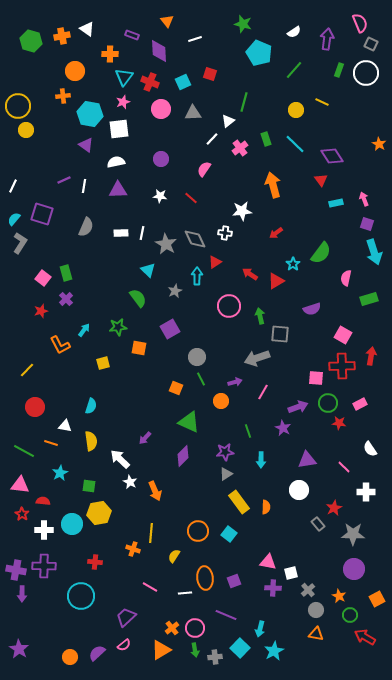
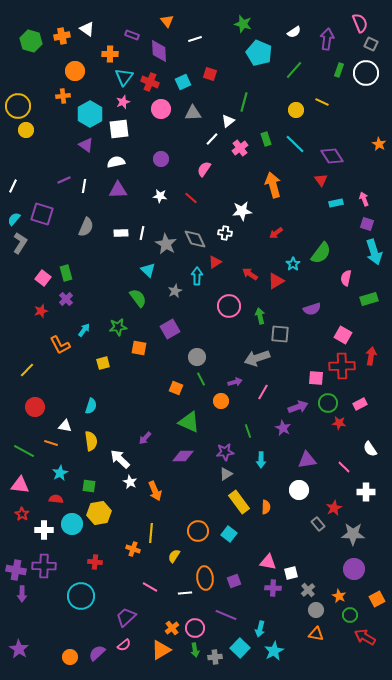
cyan hexagon at (90, 114): rotated 20 degrees clockwise
purple diamond at (183, 456): rotated 45 degrees clockwise
red semicircle at (43, 501): moved 13 px right, 2 px up
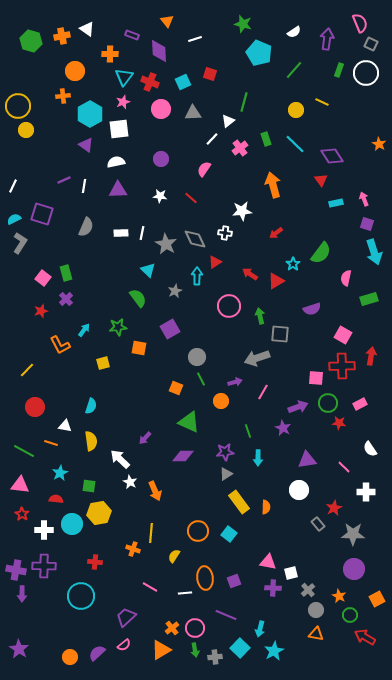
cyan semicircle at (14, 219): rotated 24 degrees clockwise
cyan arrow at (261, 460): moved 3 px left, 2 px up
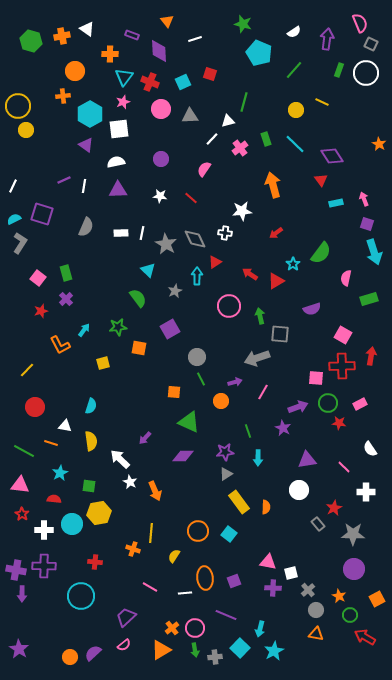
gray triangle at (193, 113): moved 3 px left, 3 px down
white triangle at (228, 121): rotated 24 degrees clockwise
pink square at (43, 278): moved 5 px left
orange square at (176, 388): moved 2 px left, 4 px down; rotated 16 degrees counterclockwise
red semicircle at (56, 499): moved 2 px left
purple semicircle at (97, 653): moved 4 px left
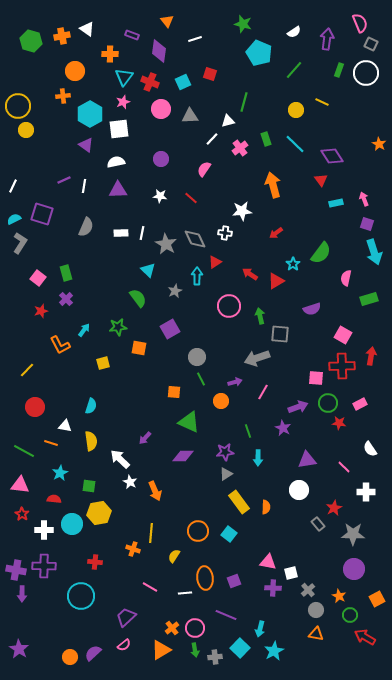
purple diamond at (159, 51): rotated 10 degrees clockwise
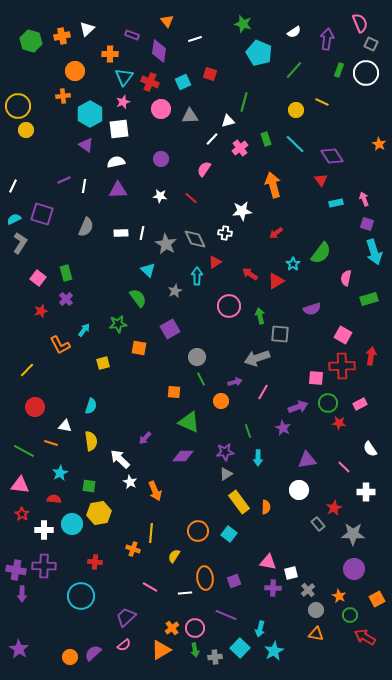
white triangle at (87, 29): rotated 42 degrees clockwise
green star at (118, 327): moved 3 px up
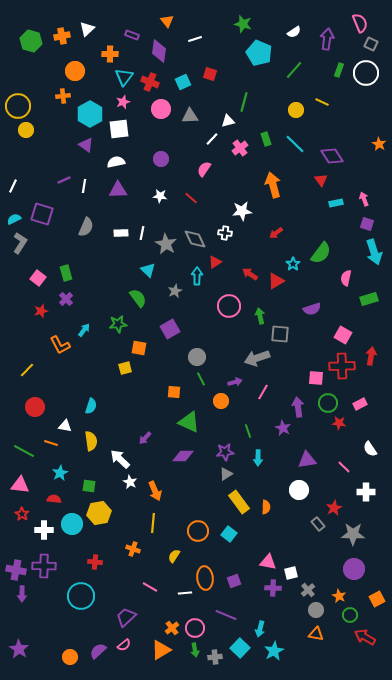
yellow square at (103, 363): moved 22 px right, 5 px down
purple arrow at (298, 407): rotated 78 degrees counterclockwise
yellow line at (151, 533): moved 2 px right, 10 px up
purple semicircle at (93, 653): moved 5 px right, 2 px up
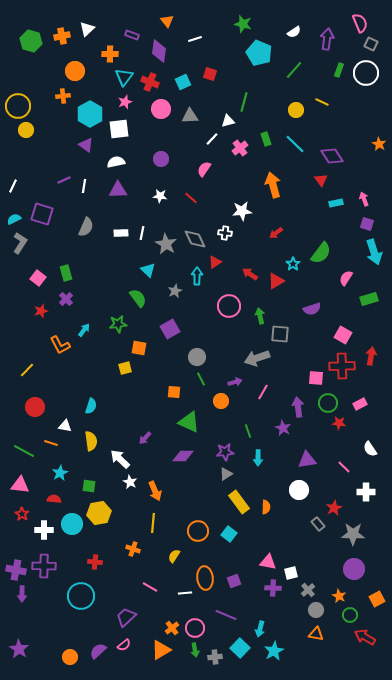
pink star at (123, 102): moved 2 px right
pink semicircle at (346, 278): rotated 21 degrees clockwise
